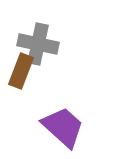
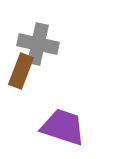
purple trapezoid: rotated 24 degrees counterclockwise
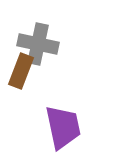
purple trapezoid: rotated 60 degrees clockwise
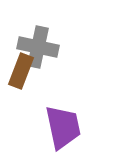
gray cross: moved 3 px down
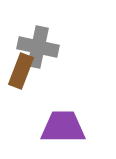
purple trapezoid: rotated 78 degrees counterclockwise
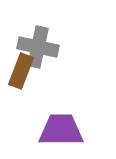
purple trapezoid: moved 2 px left, 3 px down
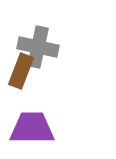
purple trapezoid: moved 29 px left, 2 px up
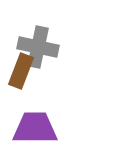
purple trapezoid: moved 3 px right
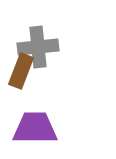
gray cross: rotated 18 degrees counterclockwise
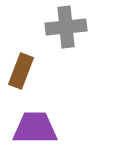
gray cross: moved 28 px right, 20 px up
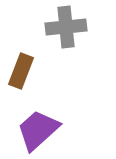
purple trapezoid: moved 3 px right, 2 px down; rotated 42 degrees counterclockwise
